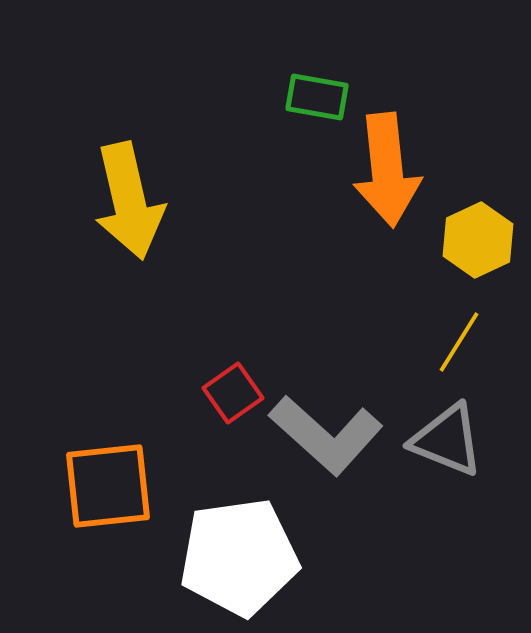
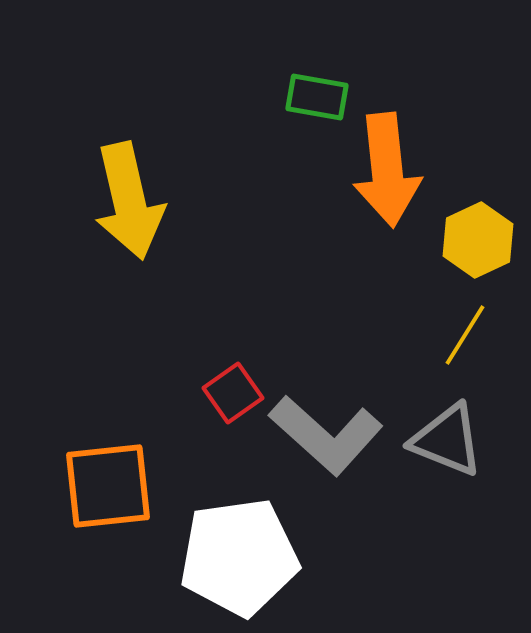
yellow line: moved 6 px right, 7 px up
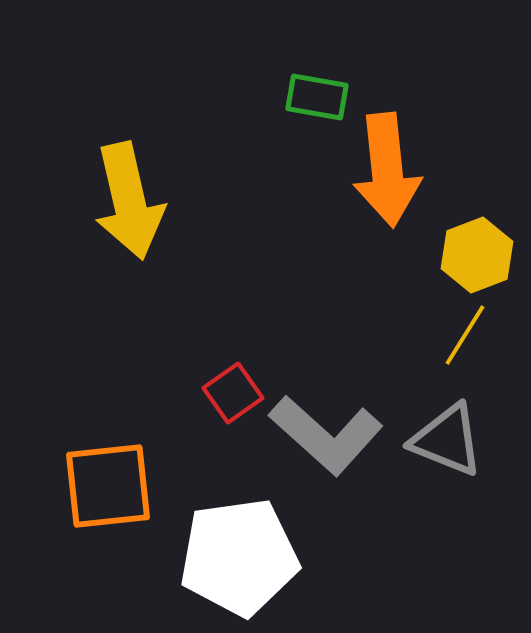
yellow hexagon: moved 1 px left, 15 px down; rotated 4 degrees clockwise
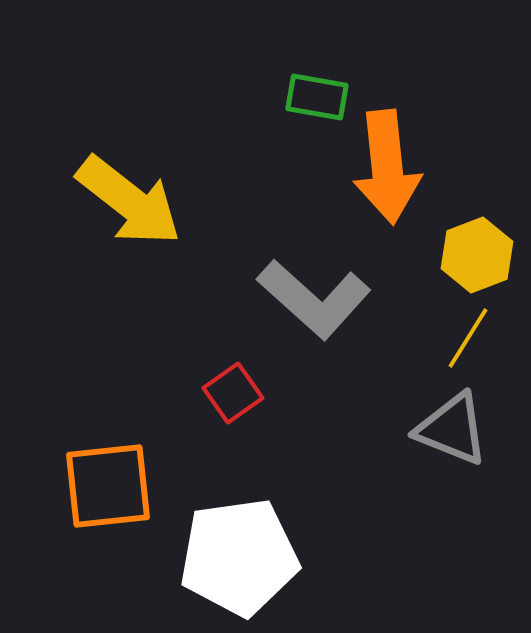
orange arrow: moved 3 px up
yellow arrow: rotated 39 degrees counterclockwise
yellow line: moved 3 px right, 3 px down
gray L-shape: moved 12 px left, 136 px up
gray triangle: moved 5 px right, 11 px up
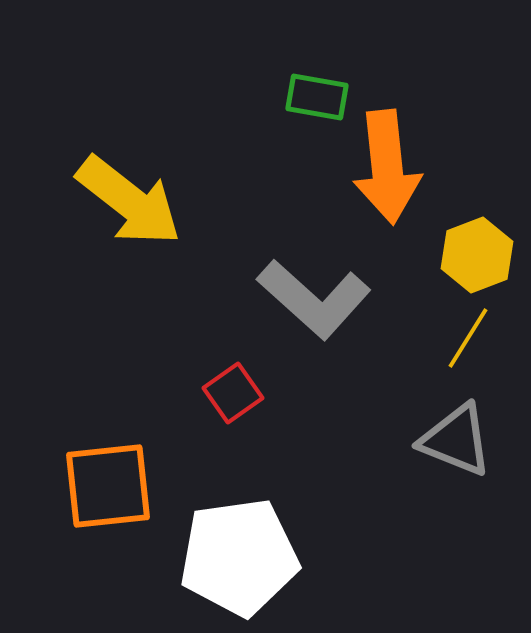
gray triangle: moved 4 px right, 11 px down
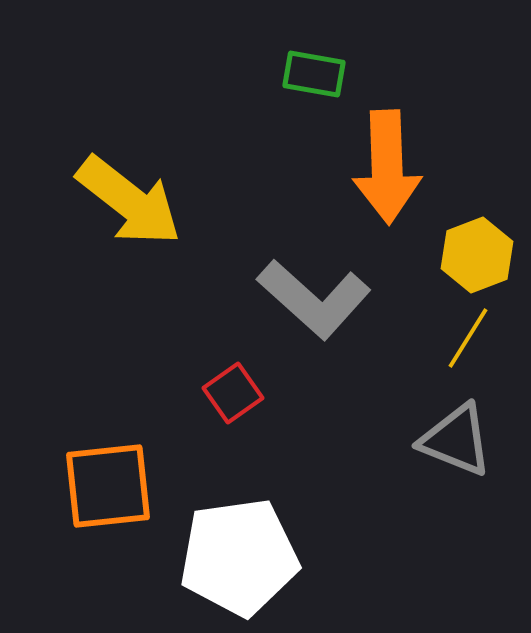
green rectangle: moved 3 px left, 23 px up
orange arrow: rotated 4 degrees clockwise
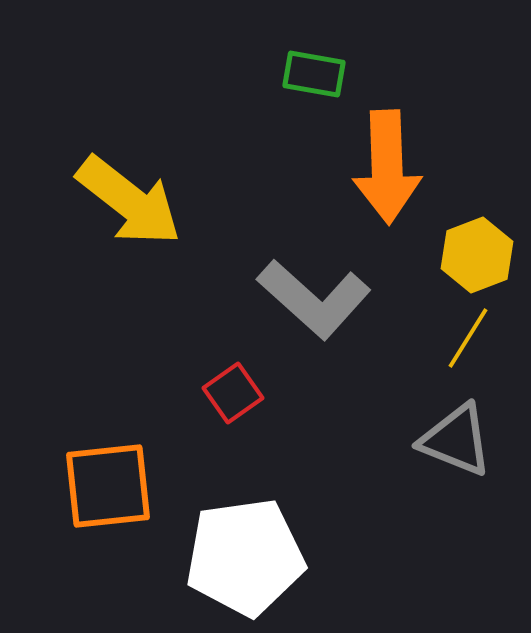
white pentagon: moved 6 px right
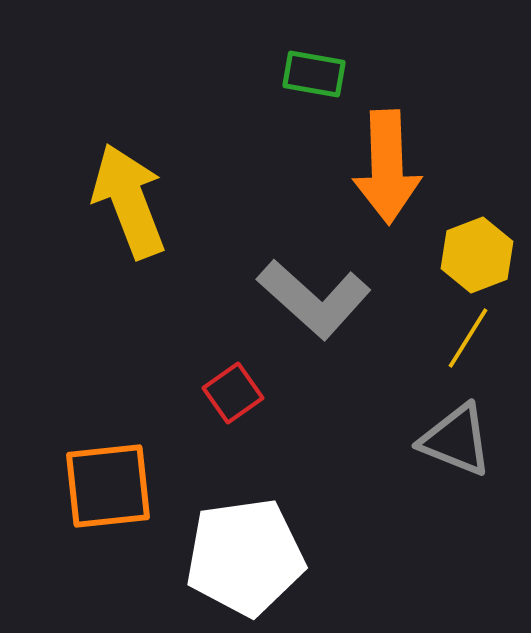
yellow arrow: rotated 149 degrees counterclockwise
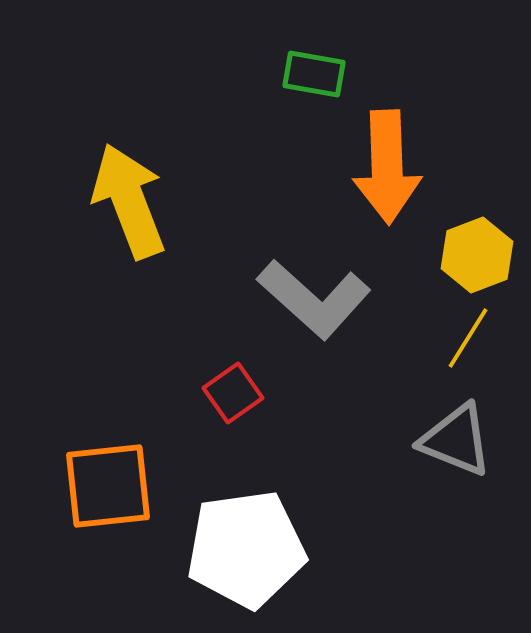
white pentagon: moved 1 px right, 8 px up
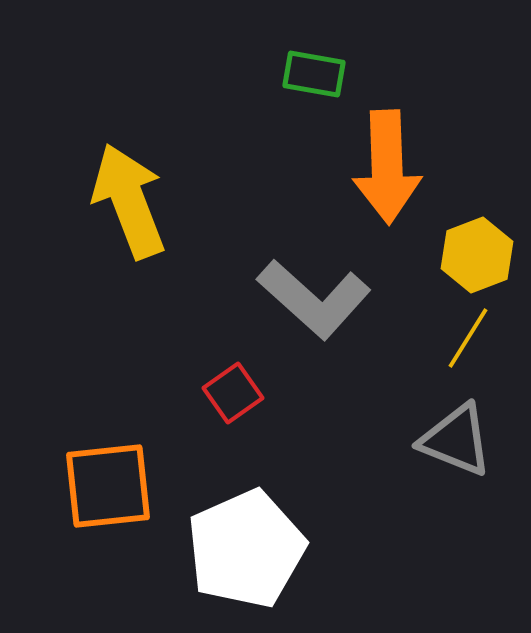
white pentagon: rotated 16 degrees counterclockwise
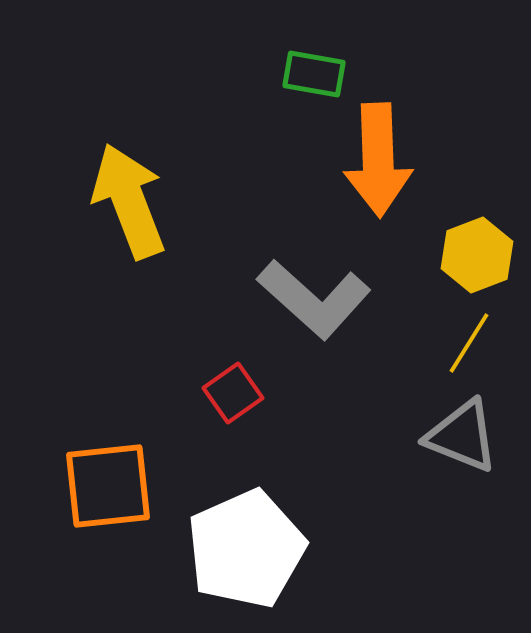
orange arrow: moved 9 px left, 7 px up
yellow line: moved 1 px right, 5 px down
gray triangle: moved 6 px right, 4 px up
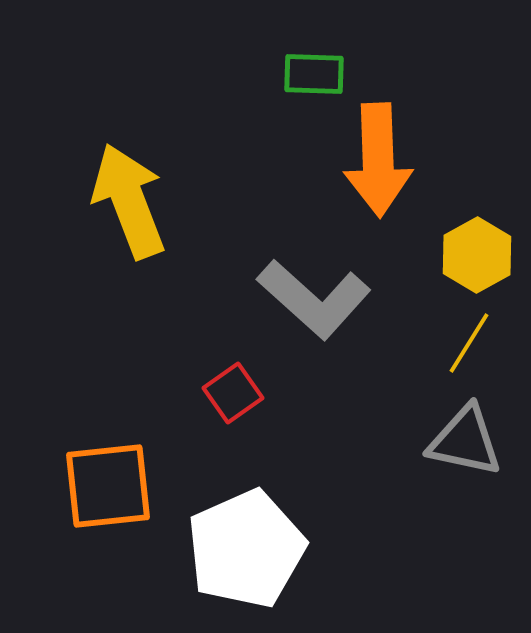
green rectangle: rotated 8 degrees counterclockwise
yellow hexagon: rotated 8 degrees counterclockwise
gray triangle: moved 3 px right, 5 px down; rotated 10 degrees counterclockwise
